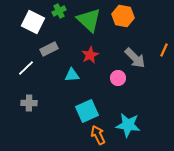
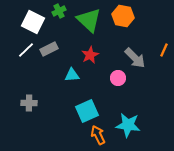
white line: moved 18 px up
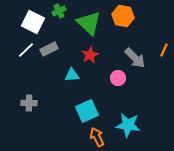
green triangle: moved 3 px down
orange arrow: moved 1 px left, 2 px down
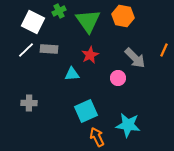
green triangle: moved 1 px left, 2 px up; rotated 12 degrees clockwise
gray rectangle: rotated 30 degrees clockwise
cyan triangle: moved 1 px up
cyan square: moved 1 px left
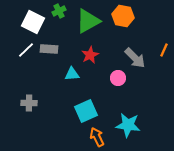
green triangle: rotated 36 degrees clockwise
